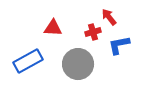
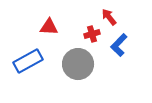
red triangle: moved 4 px left, 1 px up
red cross: moved 1 px left, 2 px down
blue L-shape: rotated 35 degrees counterclockwise
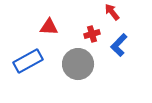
red arrow: moved 3 px right, 5 px up
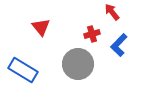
red triangle: moved 8 px left; rotated 48 degrees clockwise
blue rectangle: moved 5 px left, 9 px down; rotated 60 degrees clockwise
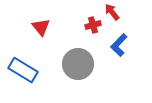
red cross: moved 1 px right, 9 px up
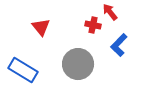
red arrow: moved 2 px left
red cross: rotated 28 degrees clockwise
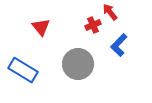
red cross: rotated 35 degrees counterclockwise
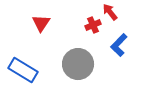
red triangle: moved 4 px up; rotated 12 degrees clockwise
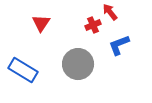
blue L-shape: rotated 25 degrees clockwise
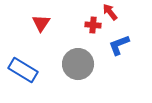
red cross: rotated 28 degrees clockwise
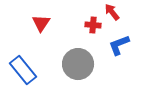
red arrow: moved 2 px right
blue rectangle: rotated 20 degrees clockwise
